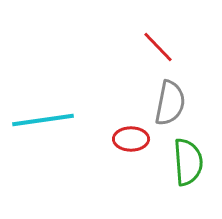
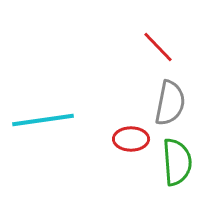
green semicircle: moved 11 px left
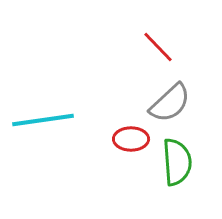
gray semicircle: rotated 36 degrees clockwise
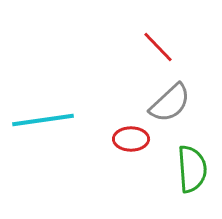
green semicircle: moved 15 px right, 7 px down
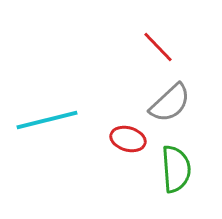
cyan line: moved 4 px right; rotated 6 degrees counterclockwise
red ellipse: moved 3 px left; rotated 16 degrees clockwise
green semicircle: moved 16 px left
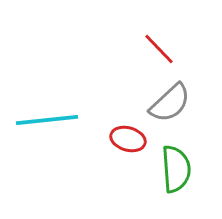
red line: moved 1 px right, 2 px down
cyan line: rotated 8 degrees clockwise
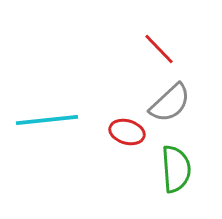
red ellipse: moved 1 px left, 7 px up
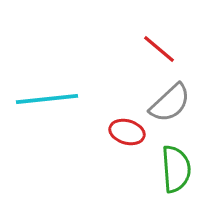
red line: rotated 6 degrees counterclockwise
cyan line: moved 21 px up
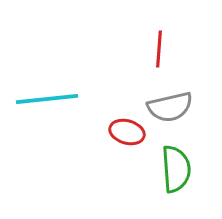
red line: rotated 54 degrees clockwise
gray semicircle: moved 4 px down; rotated 30 degrees clockwise
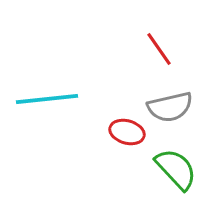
red line: rotated 39 degrees counterclockwise
green semicircle: rotated 39 degrees counterclockwise
